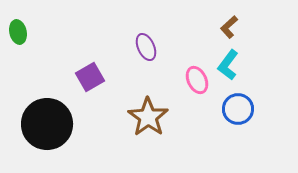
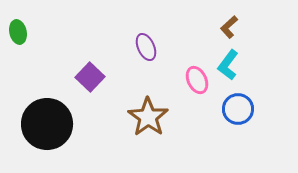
purple square: rotated 16 degrees counterclockwise
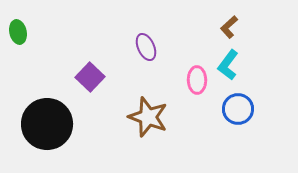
pink ellipse: rotated 24 degrees clockwise
brown star: rotated 15 degrees counterclockwise
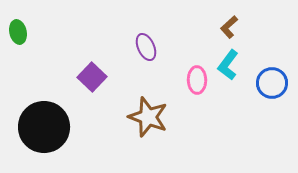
purple square: moved 2 px right
blue circle: moved 34 px right, 26 px up
black circle: moved 3 px left, 3 px down
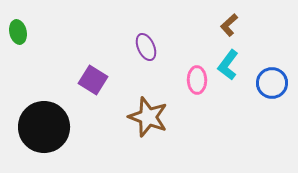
brown L-shape: moved 2 px up
purple square: moved 1 px right, 3 px down; rotated 12 degrees counterclockwise
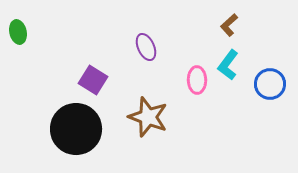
blue circle: moved 2 px left, 1 px down
black circle: moved 32 px right, 2 px down
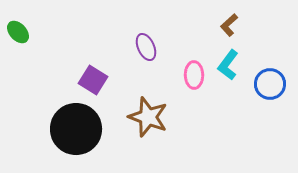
green ellipse: rotated 30 degrees counterclockwise
pink ellipse: moved 3 px left, 5 px up
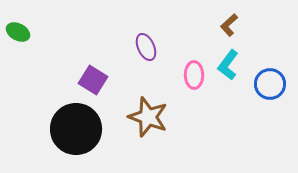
green ellipse: rotated 20 degrees counterclockwise
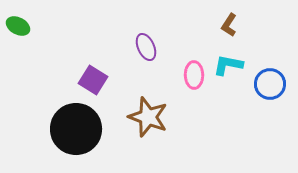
brown L-shape: rotated 15 degrees counterclockwise
green ellipse: moved 6 px up
cyan L-shape: rotated 64 degrees clockwise
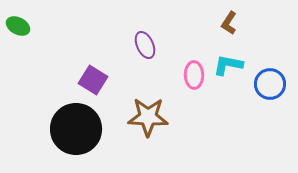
brown L-shape: moved 2 px up
purple ellipse: moved 1 px left, 2 px up
brown star: rotated 18 degrees counterclockwise
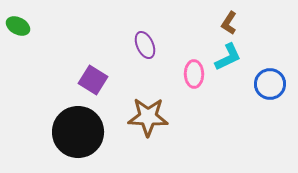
cyan L-shape: moved 8 px up; rotated 144 degrees clockwise
pink ellipse: moved 1 px up
black circle: moved 2 px right, 3 px down
